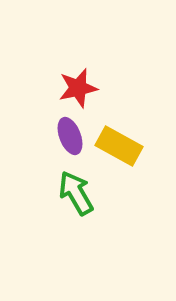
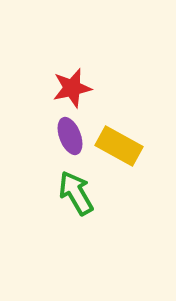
red star: moved 6 px left
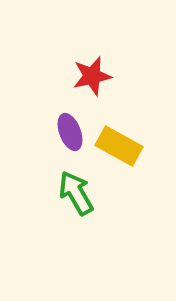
red star: moved 20 px right, 12 px up
purple ellipse: moved 4 px up
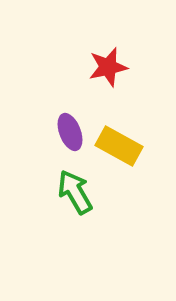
red star: moved 16 px right, 9 px up
green arrow: moved 1 px left, 1 px up
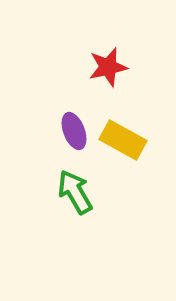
purple ellipse: moved 4 px right, 1 px up
yellow rectangle: moved 4 px right, 6 px up
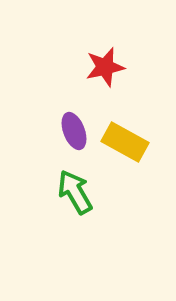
red star: moved 3 px left
yellow rectangle: moved 2 px right, 2 px down
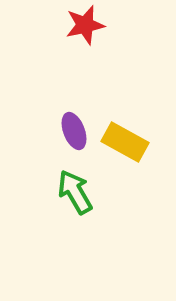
red star: moved 20 px left, 42 px up
